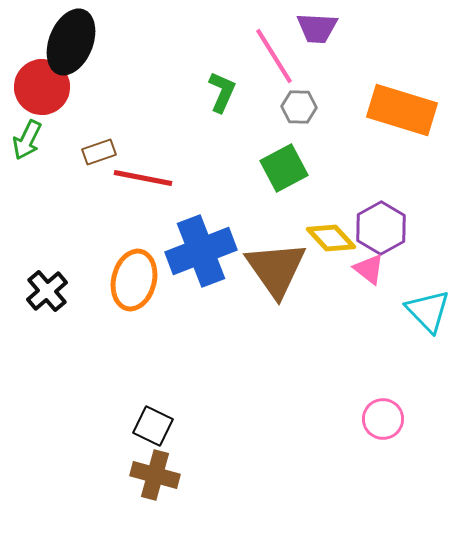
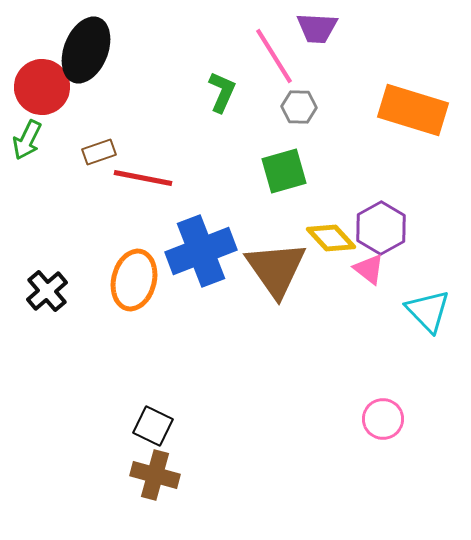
black ellipse: moved 15 px right, 8 px down
orange rectangle: moved 11 px right
green square: moved 3 px down; rotated 12 degrees clockwise
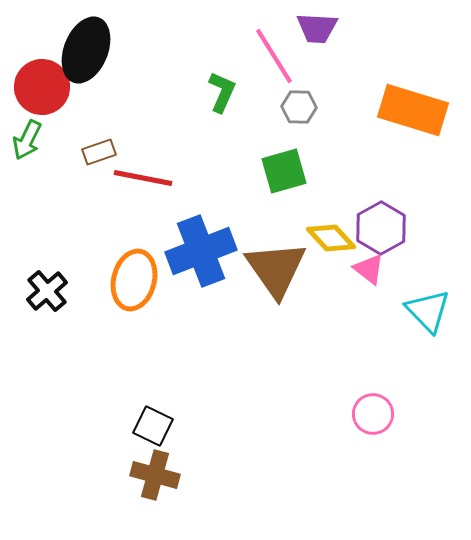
pink circle: moved 10 px left, 5 px up
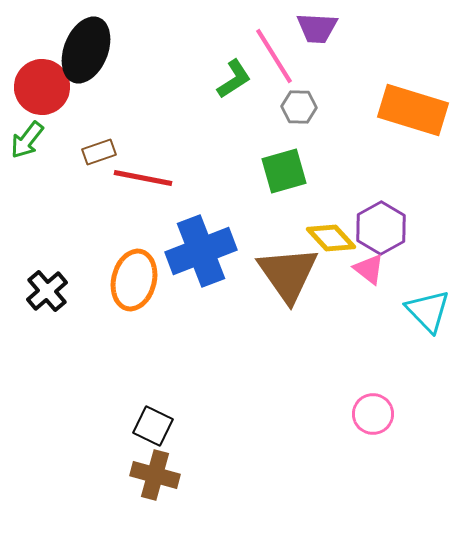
green L-shape: moved 12 px right, 13 px up; rotated 33 degrees clockwise
green arrow: rotated 12 degrees clockwise
brown triangle: moved 12 px right, 5 px down
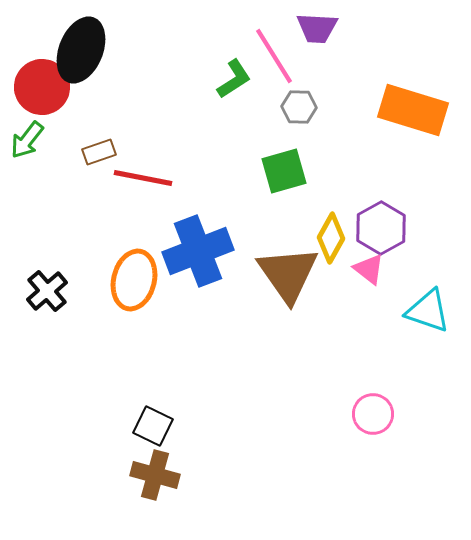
black ellipse: moved 5 px left
yellow diamond: rotated 72 degrees clockwise
blue cross: moved 3 px left
cyan triangle: rotated 27 degrees counterclockwise
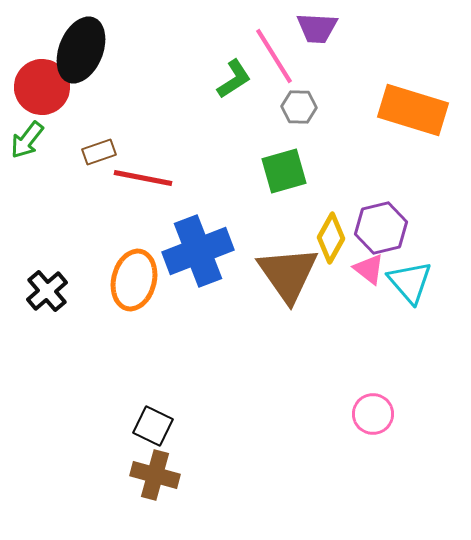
purple hexagon: rotated 15 degrees clockwise
cyan triangle: moved 18 px left, 29 px up; rotated 30 degrees clockwise
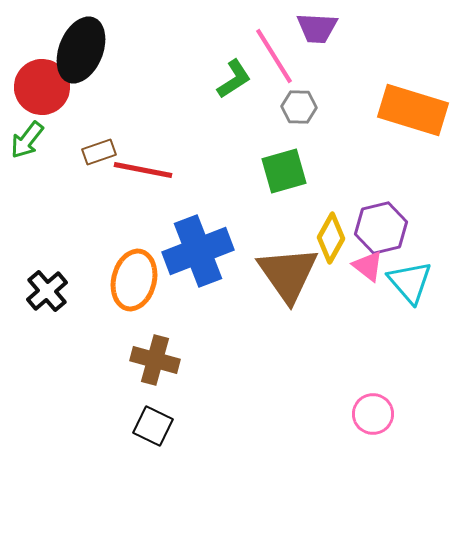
red line: moved 8 px up
pink triangle: moved 1 px left, 3 px up
brown cross: moved 115 px up
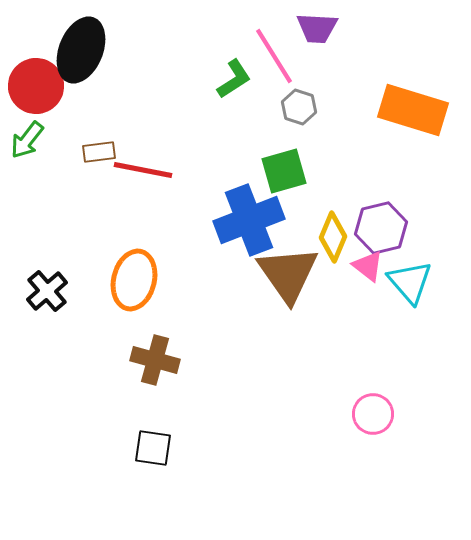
red circle: moved 6 px left, 1 px up
gray hexagon: rotated 16 degrees clockwise
brown rectangle: rotated 12 degrees clockwise
yellow diamond: moved 2 px right, 1 px up; rotated 6 degrees counterclockwise
blue cross: moved 51 px right, 31 px up
black square: moved 22 px down; rotated 18 degrees counterclockwise
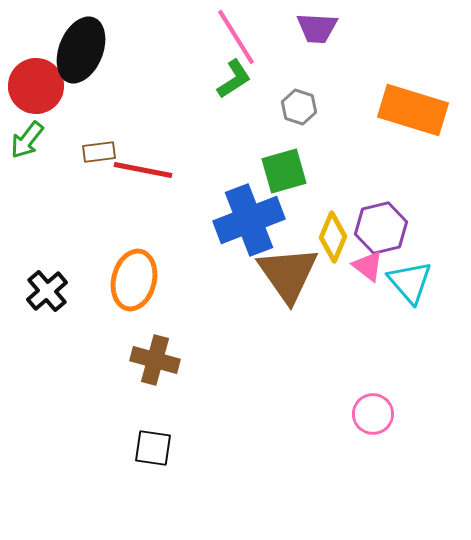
pink line: moved 38 px left, 19 px up
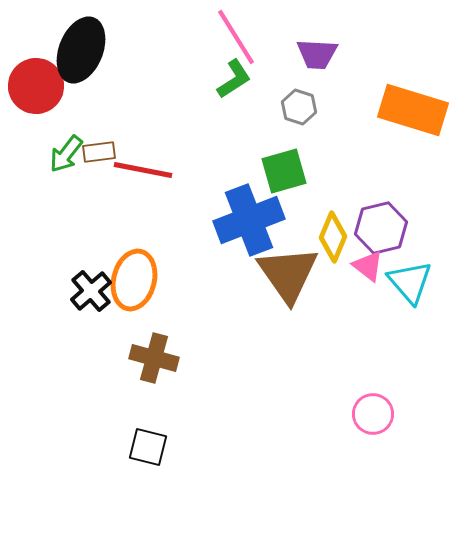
purple trapezoid: moved 26 px down
green arrow: moved 39 px right, 14 px down
black cross: moved 44 px right
brown cross: moved 1 px left, 2 px up
black square: moved 5 px left, 1 px up; rotated 6 degrees clockwise
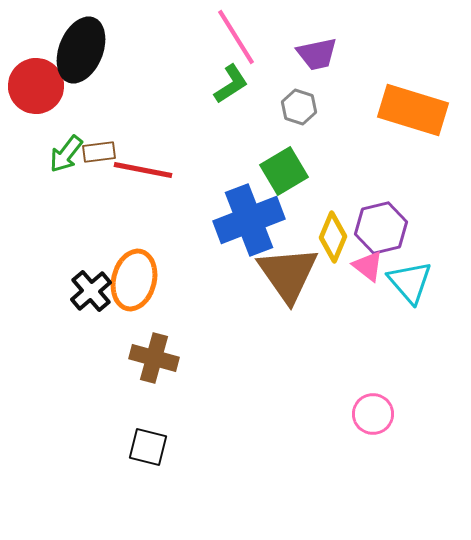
purple trapezoid: rotated 15 degrees counterclockwise
green L-shape: moved 3 px left, 5 px down
green square: rotated 15 degrees counterclockwise
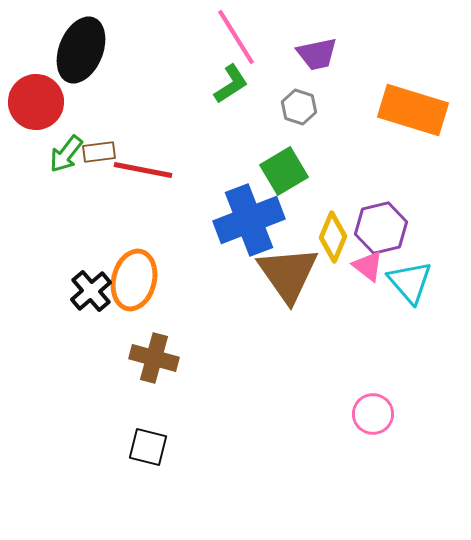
red circle: moved 16 px down
